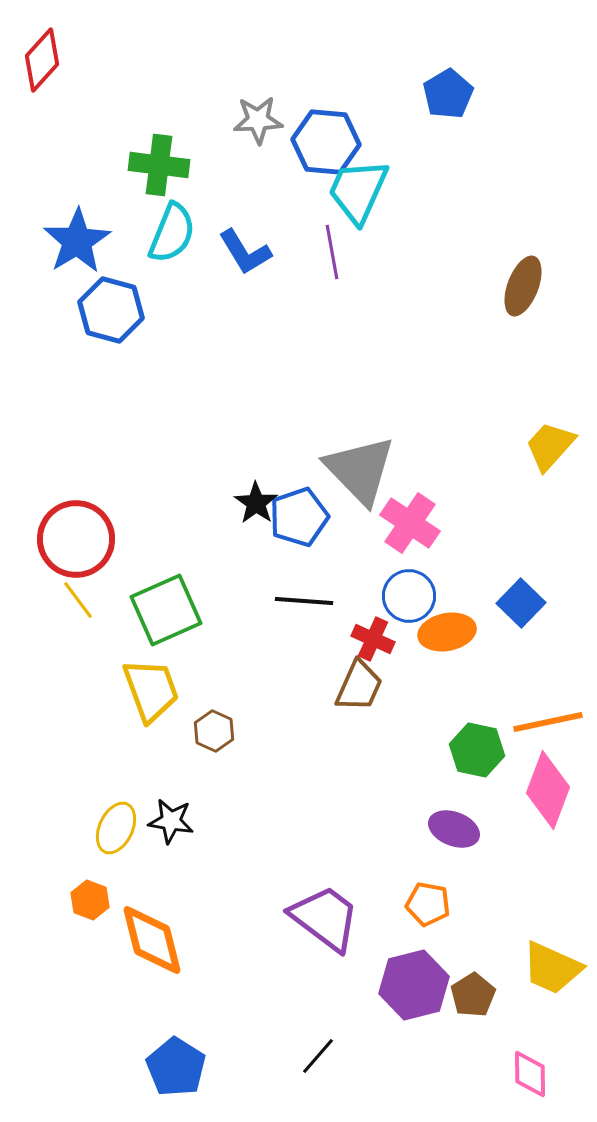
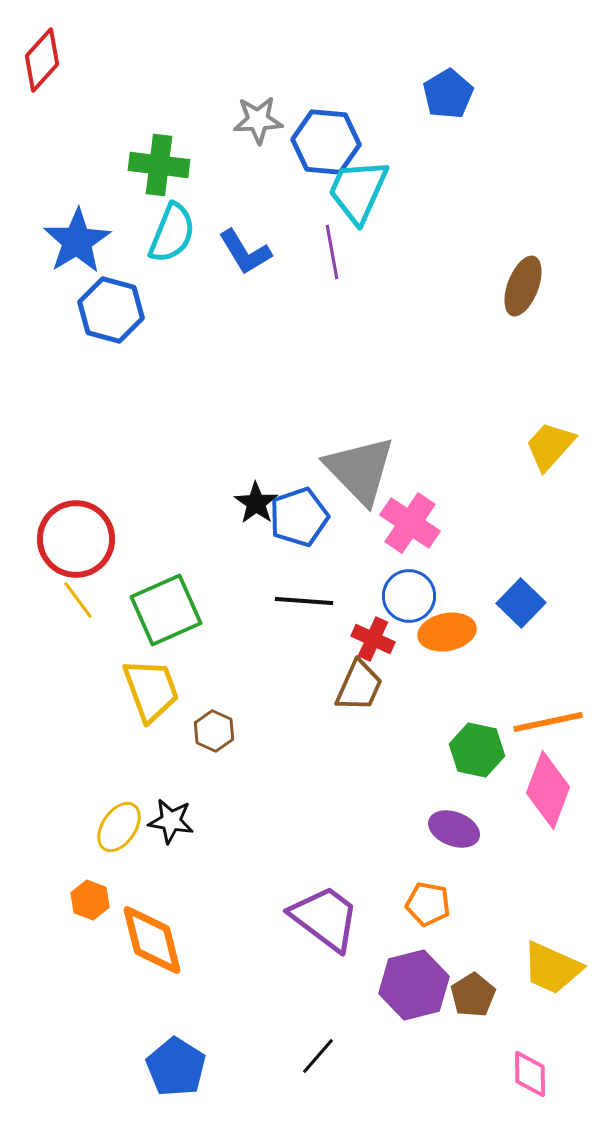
yellow ellipse at (116, 828): moved 3 px right, 1 px up; rotated 9 degrees clockwise
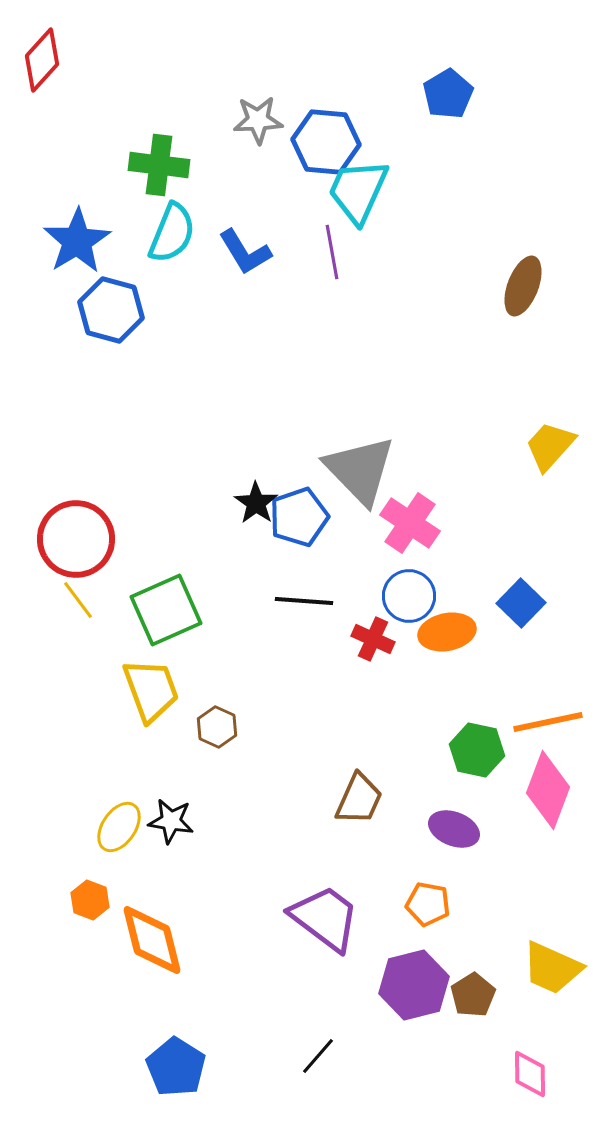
brown trapezoid at (359, 686): moved 113 px down
brown hexagon at (214, 731): moved 3 px right, 4 px up
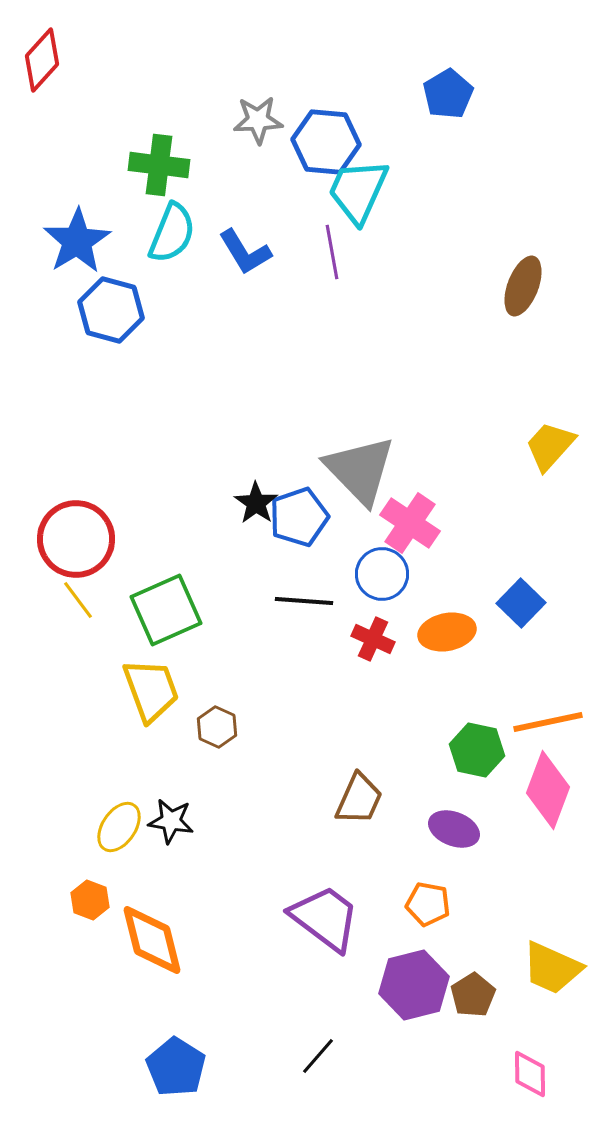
blue circle at (409, 596): moved 27 px left, 22 px up
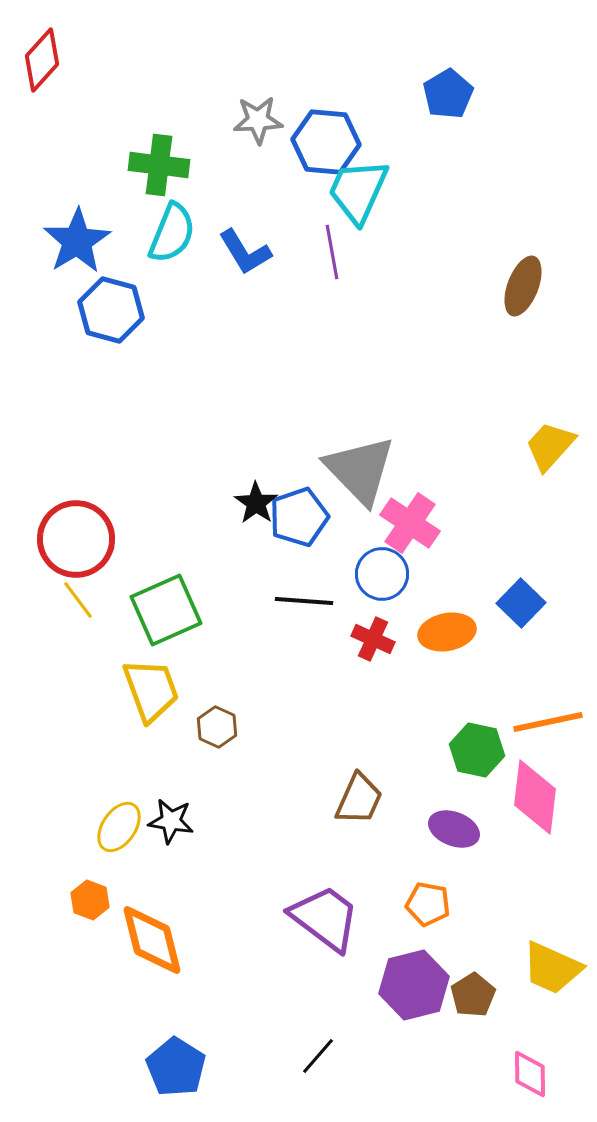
pink diamond at (548, 790): moved 13 px left, 7 px down; rotated 14 degrees counterclockwise
